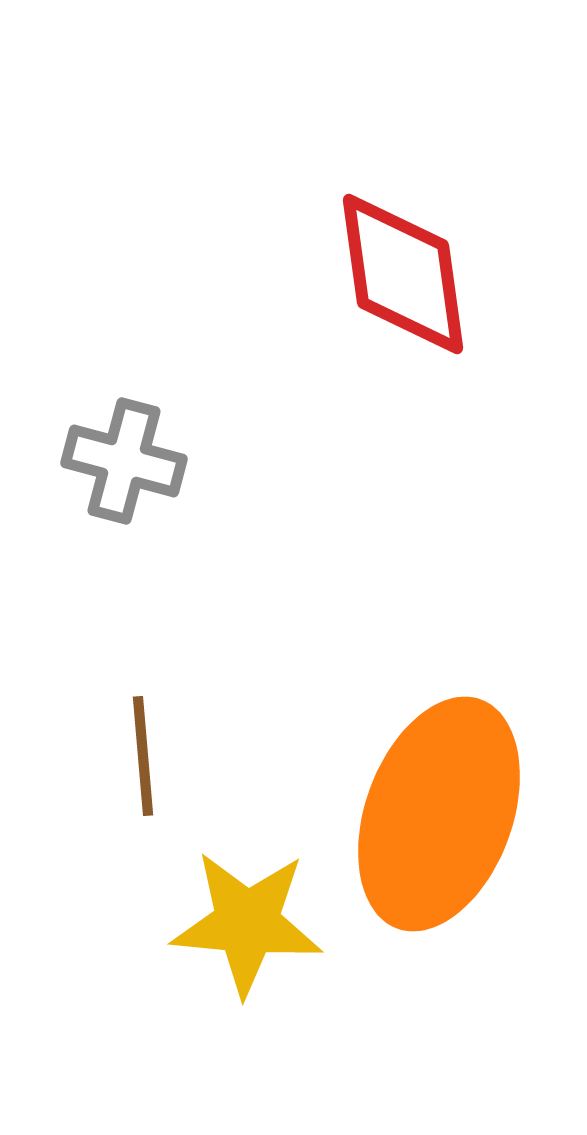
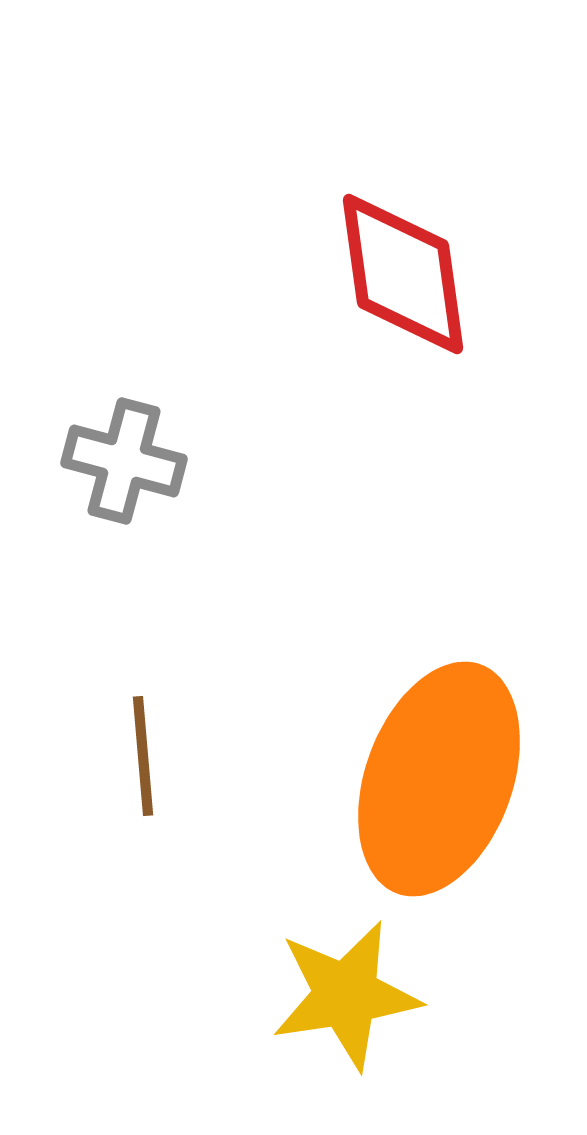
orange ellipse: moved 35 px up
yellow star: moved 99 px right, 72 px down; rotated 14 degrees counterclockwise
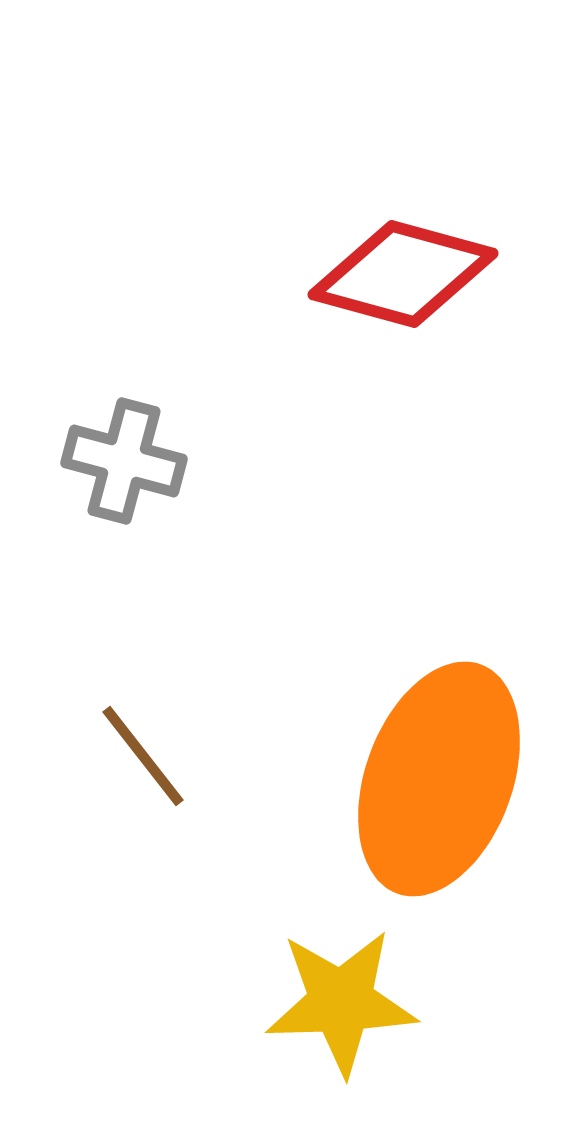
red diamond: rotated 67 degrees counterclockwise
brown line: rotated 33 degrees counterclockwise
yellow star: moved 5 px left, 7 px down; rotated 7 degrees clockwise
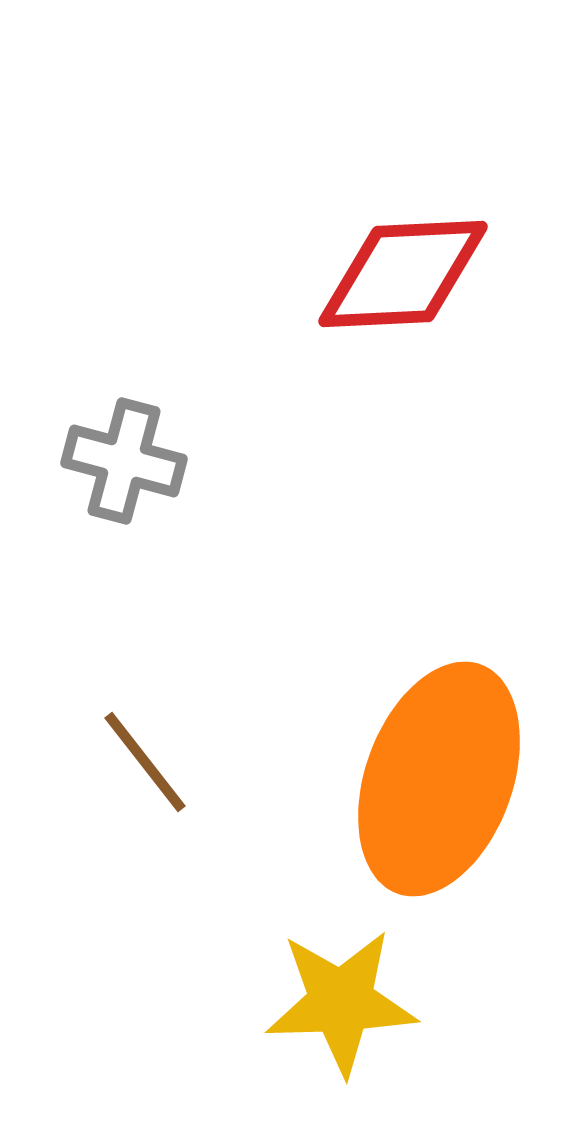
red diamond: rotated 18 degrees counterclockwise
brown line: moved 2 px right, 6 px down
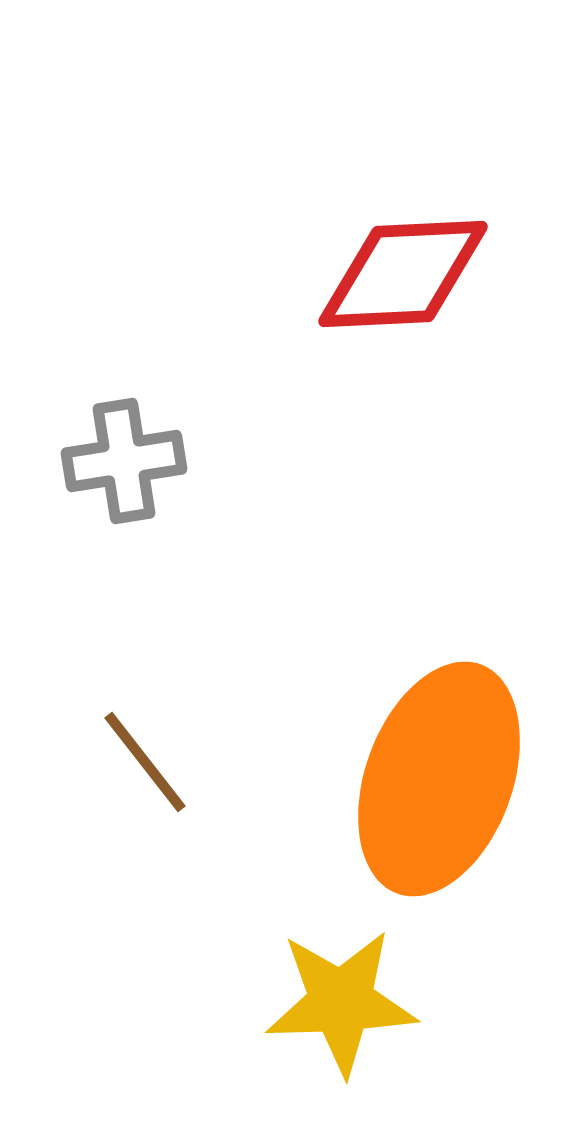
gray cross: rotated 24 degrees counterclockwise
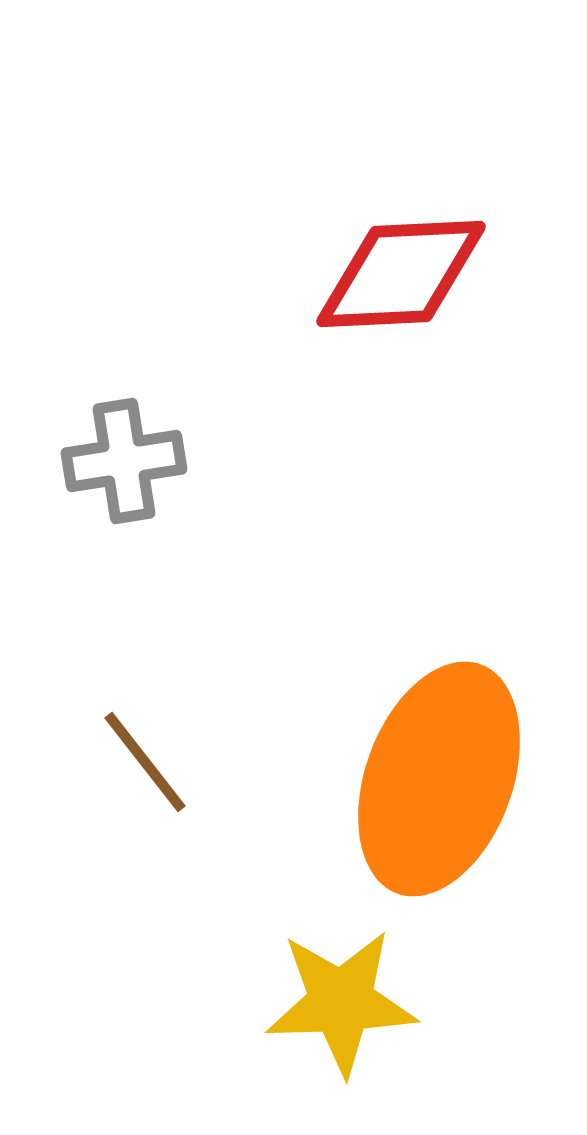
red diamond: moved 2 px left
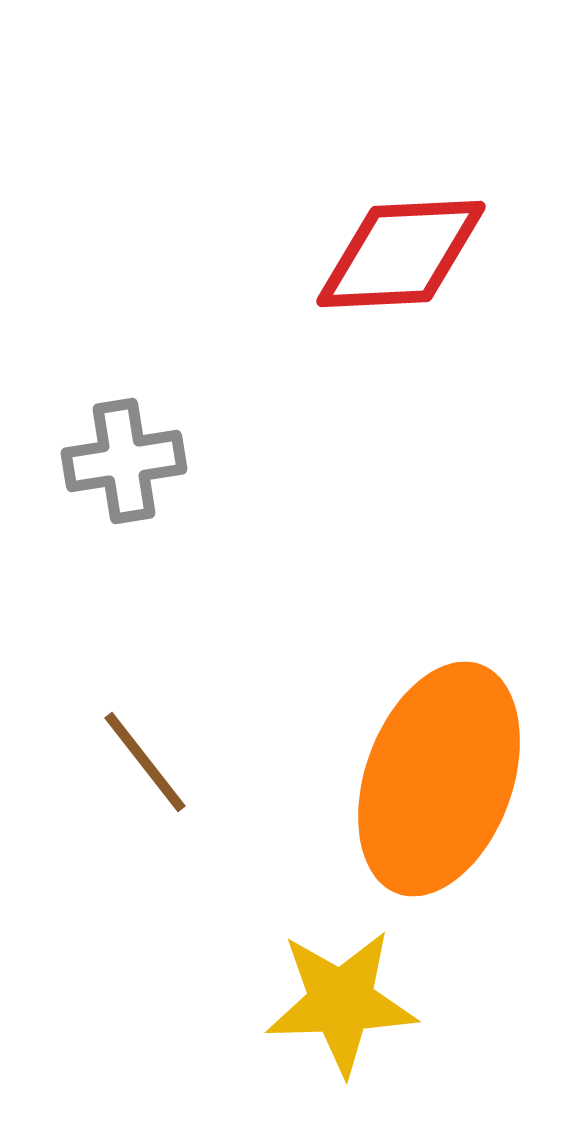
red diamond: moved 20 px up
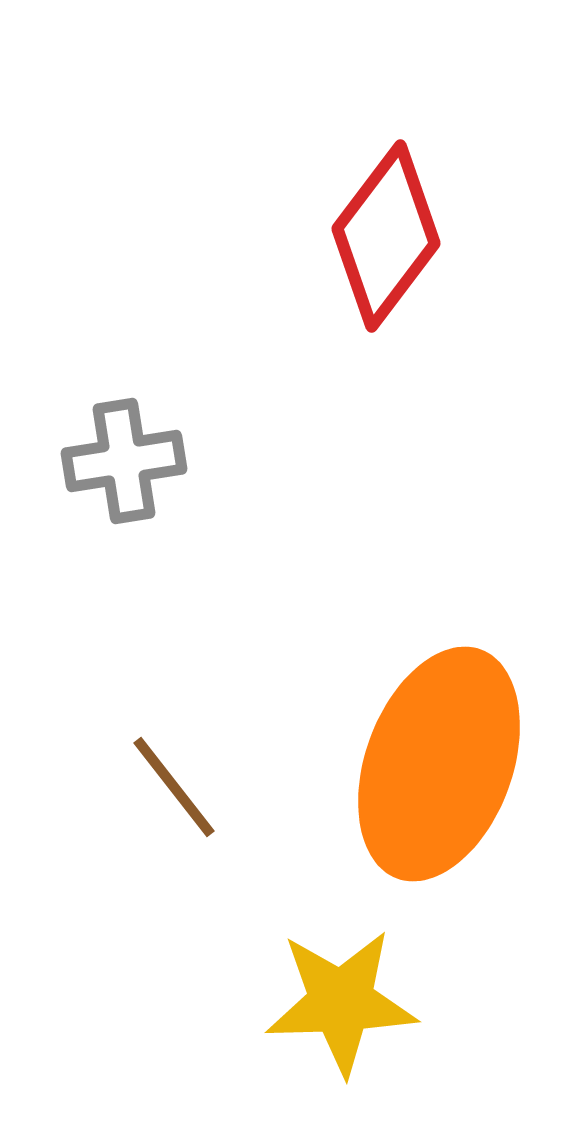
red diamond: moved 15 px left, 18 px up; rotated 50 degrees counterclockwise
brown line: moved 29 px right, 25 px down
orange ellipse: moved 15 px up
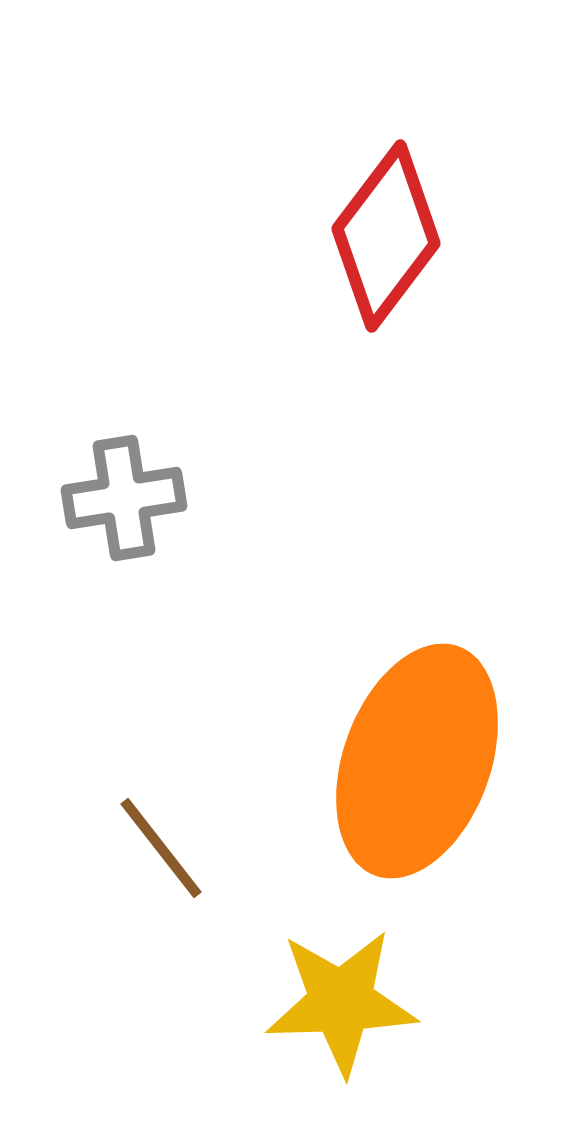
gray cross: moved 37 px down
orange ellipse: moved 22 px left, 3 px up
brown line: moved 13 px left, 61 px down
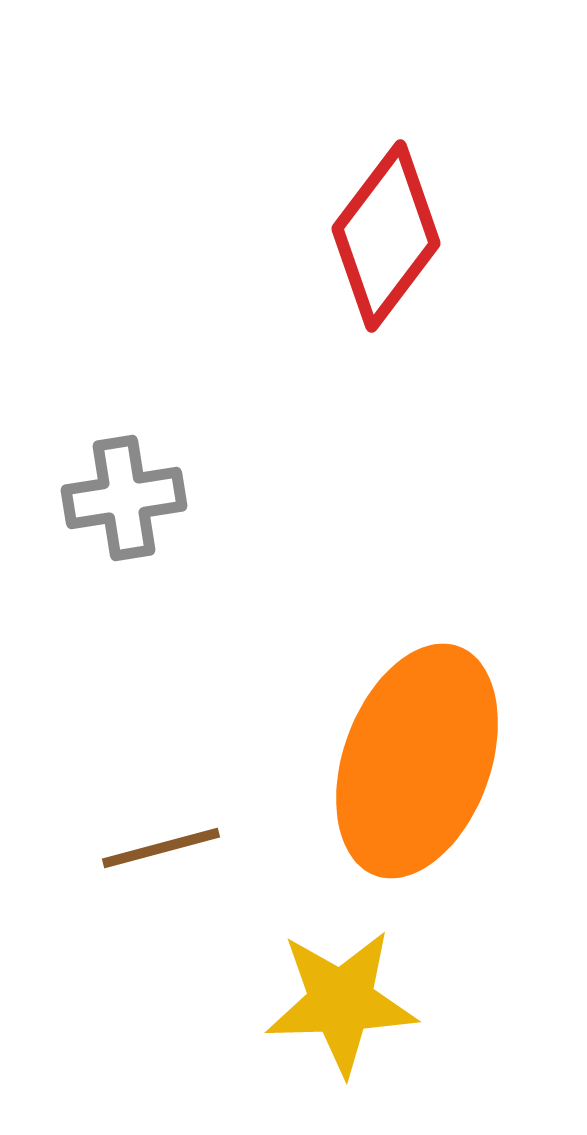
brown line: rotated 67 degrees counterclockwise
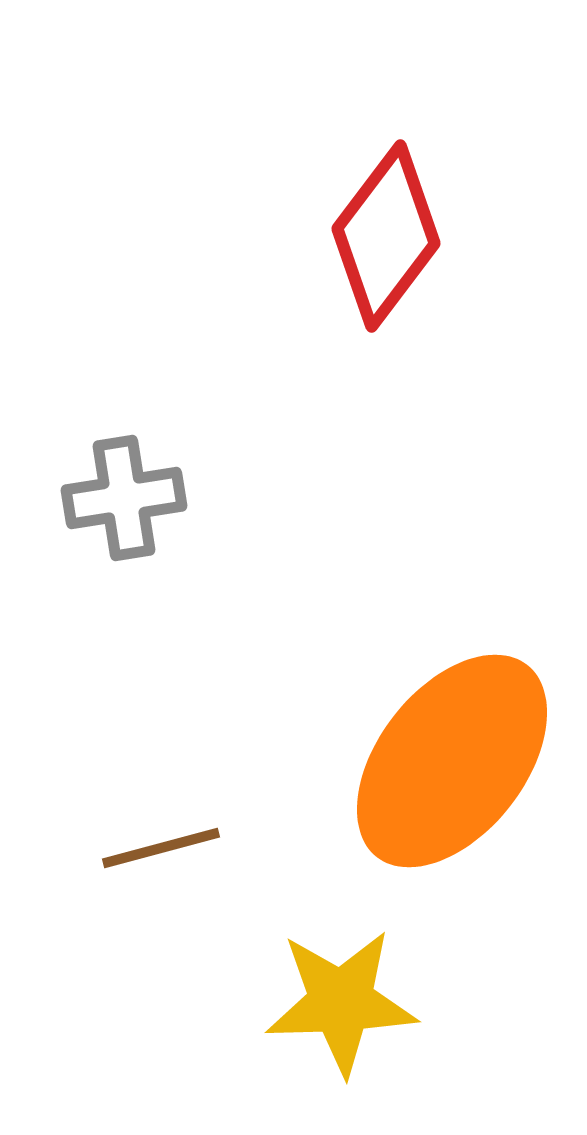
orange ellipse: moved 35 px right; rotated 18 degrees clockwise
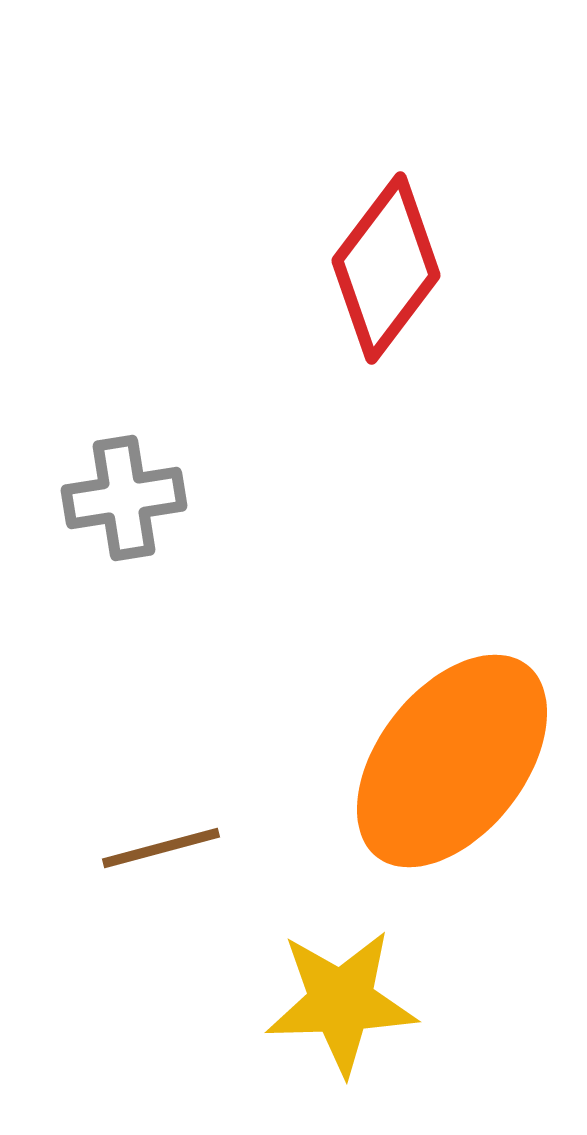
red diamond: moved 32 px down
